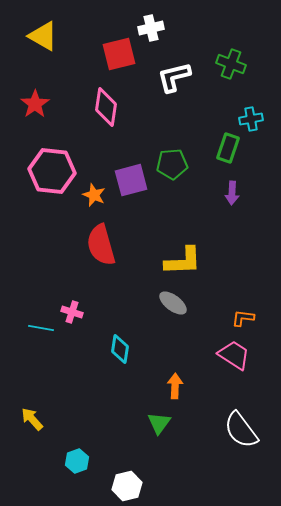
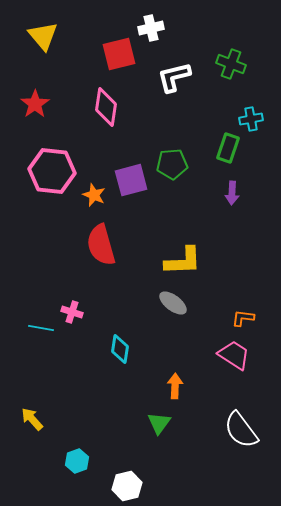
yellow triangle: rotated 20 degrees clockwise
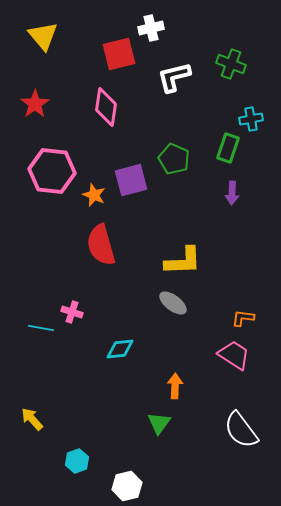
green pentagon: moved 2 px right, 5 px up; rotated 28 degrees clockwise
cyan diamond: rotated 76 degrees clockwise
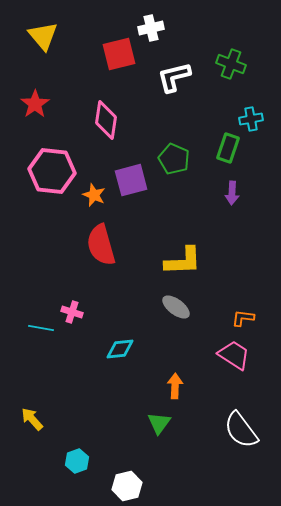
pink diamond: moved 13 px down
gray ellipse: moved 3 px right, 4 px down
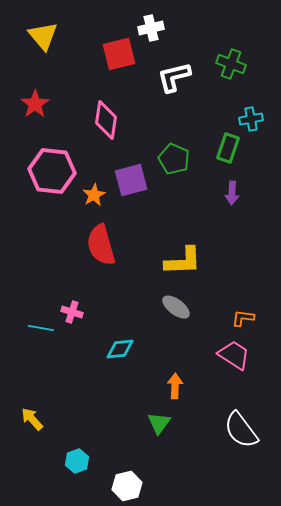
orange star: rotated 20 degrees clockwise
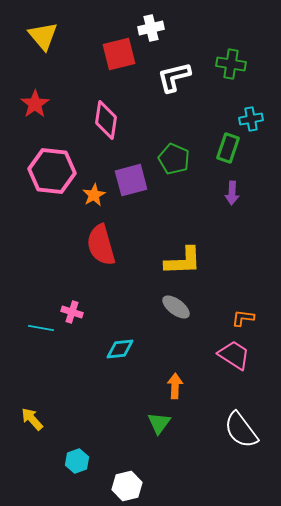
green cross: rotated 12 degrees counterclockwise
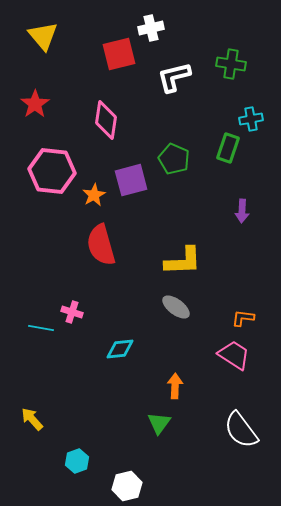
purple arrow: moved 10 px right, 18 px down
